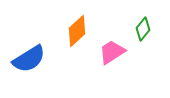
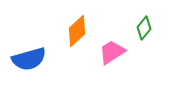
green diamond: moved 1 px right, 1 px up
blue semicircle: rotated 16 degrees clockwise
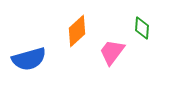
green diamond: moved 2 px left; rotated 35 degrees counterclockwise
pink trapezoid: rotated 20 degrees counterclockwise
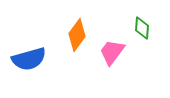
orange diamond: moved 4 px down; rotated 12 degrees counterclockwise
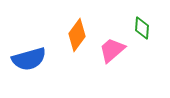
pink trapezoid: moved 2 px up; rotated 12 degrees clockwise
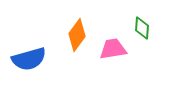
pink trapezoid: moved 1 px right, 1 px up; rotated 32 degrees clockwise
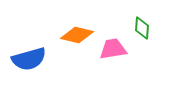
orange diamond: rotated 68 degrees clockwise
